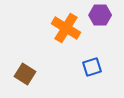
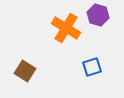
purple hexagon: moved 2 px left; rotated 15 degrees clockwise
brown square: moved 3 px up
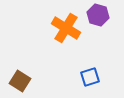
blue square: moved 2 px left, 10 px down
brown square: moved 5 px left, 10 px down
